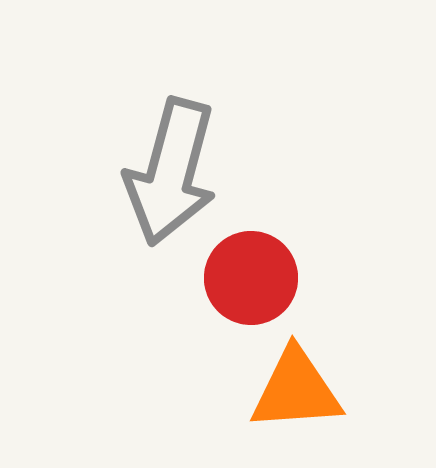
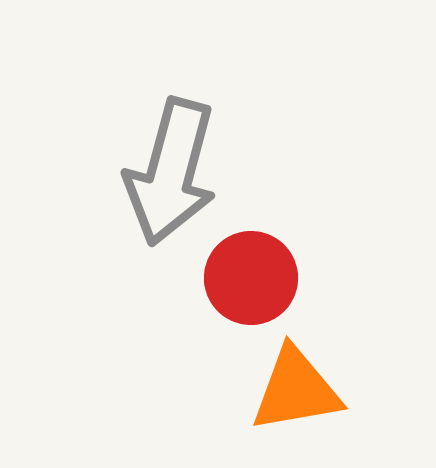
orange triangle: rotated 6 degrees counterclockwise
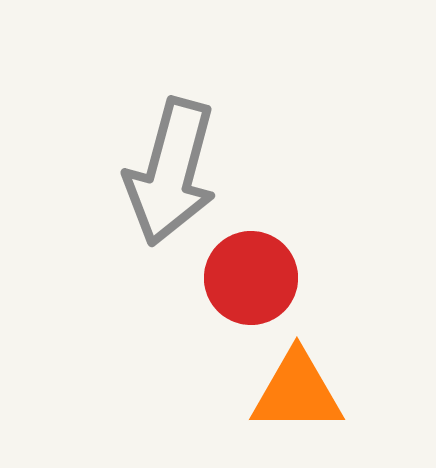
orange triangle: moved 1 px right, 2 px down; rotated 10 degrees clockwise
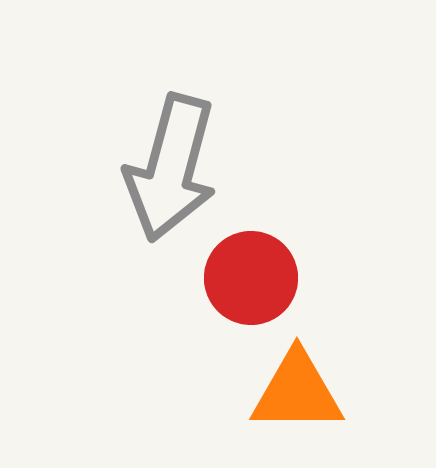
gray arrow: moved 4 px up
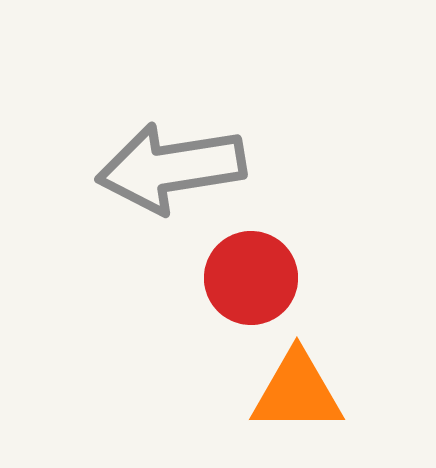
gray arrow: rotated 66 degrees clockwise
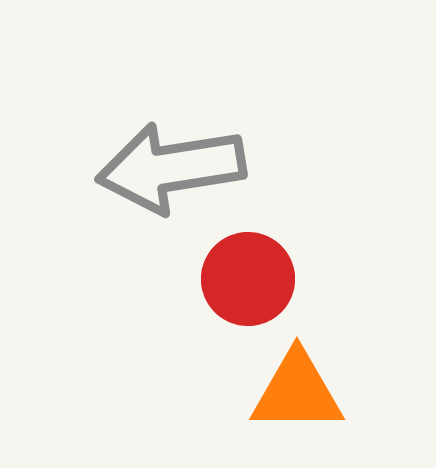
red circle: moved 3 px left, 1 px down
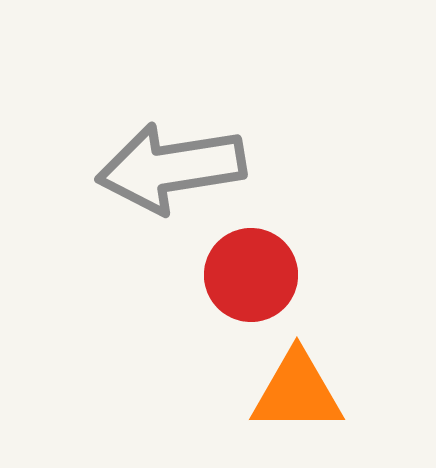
red circle: moved 3 px right, 4 px up
